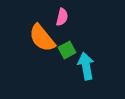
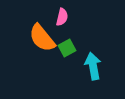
green square: moved 2 px up
cyan arrow: moved 7 px right
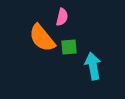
green square: moved 2 px right, 1 px up; rotated 24 degrees clockwise
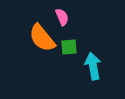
pink semicircle: rotated 36 degrees counterclockwise
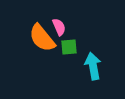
pink semicircle: moved 3 px left, 10 px down
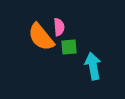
pink semicircle: rotated 18 degrees clockwise
orange semicircle: moved 1 px left, 1 px up
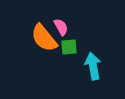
pink semicircle: moved 2 px right; rotated 24 degrees counterclockwise
orange semicircle: moved 3 px right, 1 px down
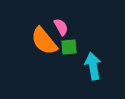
orange semicircle: moved 3 px down
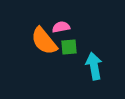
pink semicircle: rotated 72 degrees counterclockwise
cyan arrow: moved 1 px right
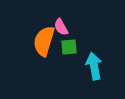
pink semicircle: rotated 108 degrees counterclockwise
orange semicircle: rotated 56 degrees clockwise
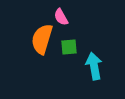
pink semicircle: moved 10 px up
orange semicircle: moved 2 px left, 2 px up
